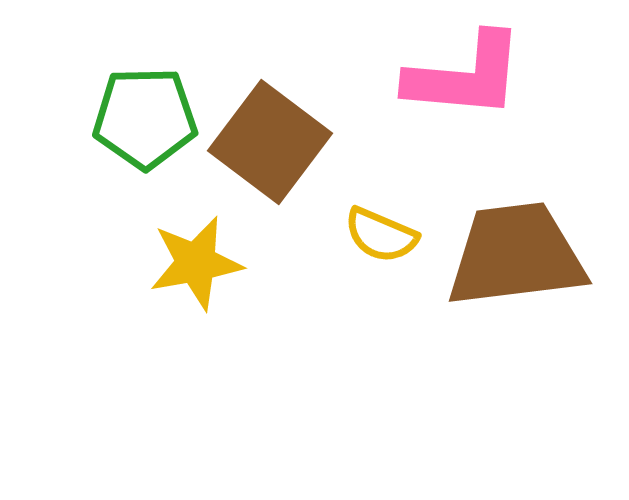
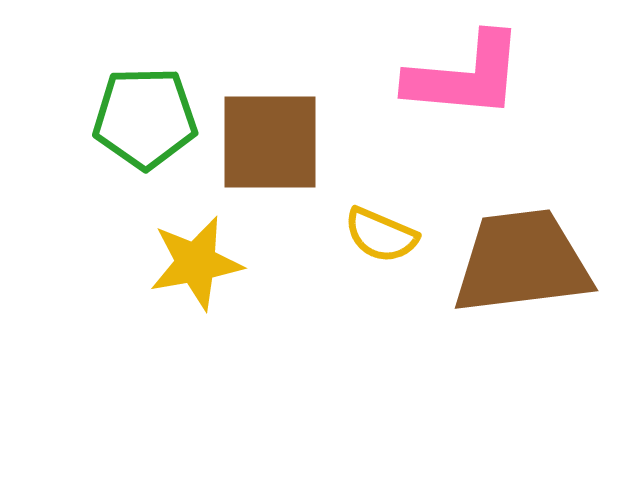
brown square: rotated 37 degrees counterclockwise
brown trapezoid: moved 6 px right, 7 px down
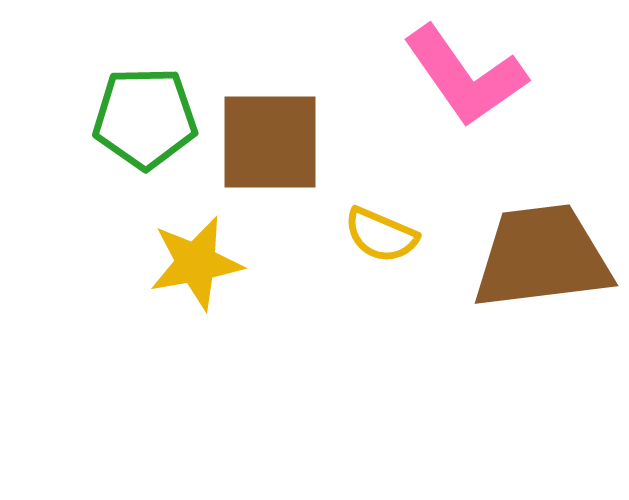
pink L-shape: rotated 50 degrees clockwise
brown trapezoid: moved 20 px right, 5 px up
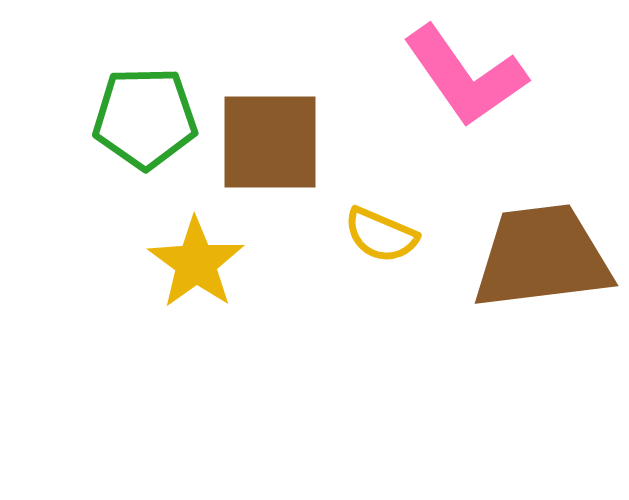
yellow star: rotated 26 degrees counterclockwise
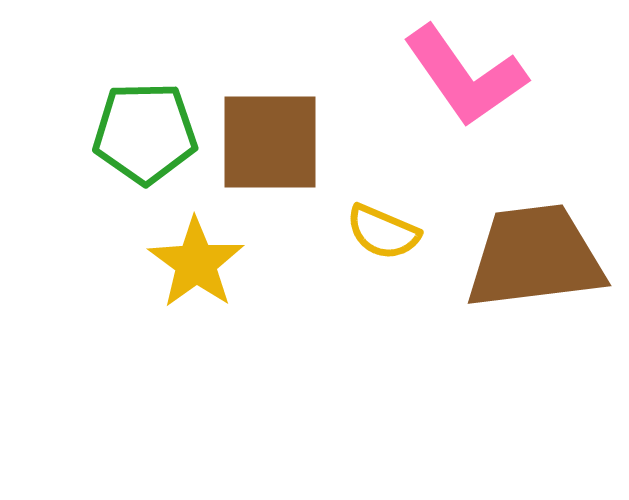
green pentagon: moved 15 px down
yellow semicircle: moved 2 px right, 3 px up
brown trapezoid: moved 7 px left
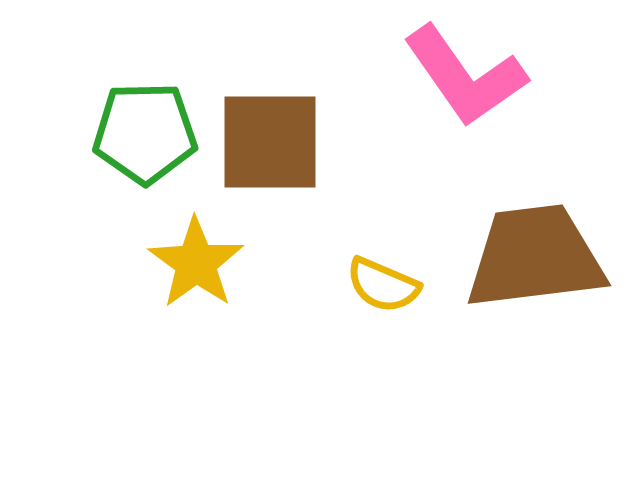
yellow semicircle: moved 53 px down
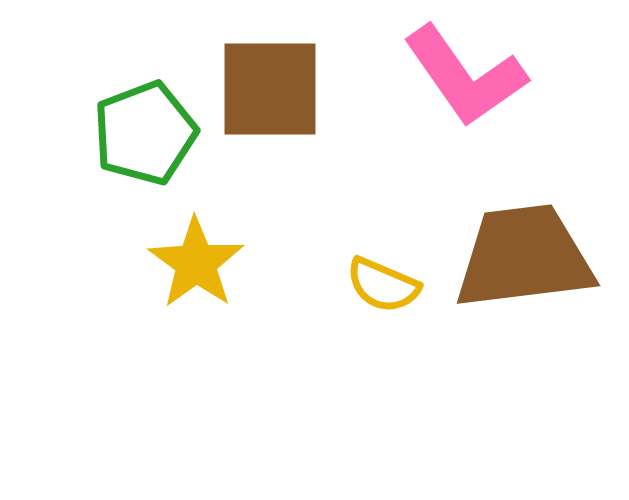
green pentagon: rotated 20 degrees counterclockwise
brown square: moved 53 px up
brown trapezoid: moved 11 px left
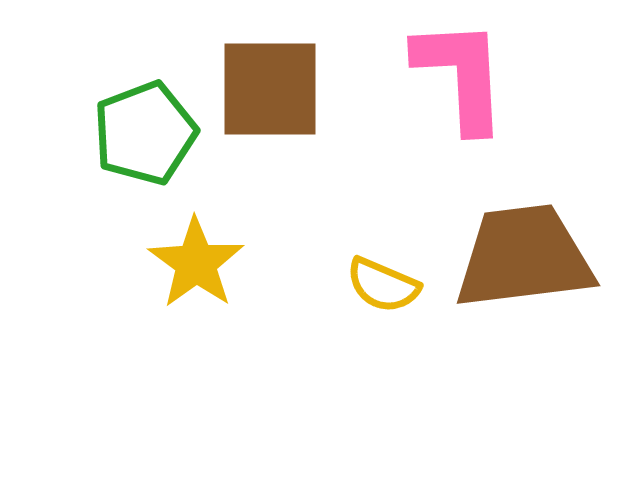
pink L-shape: moved 4 px left, 1 px up; rotated 148 degrees counterclockwise
